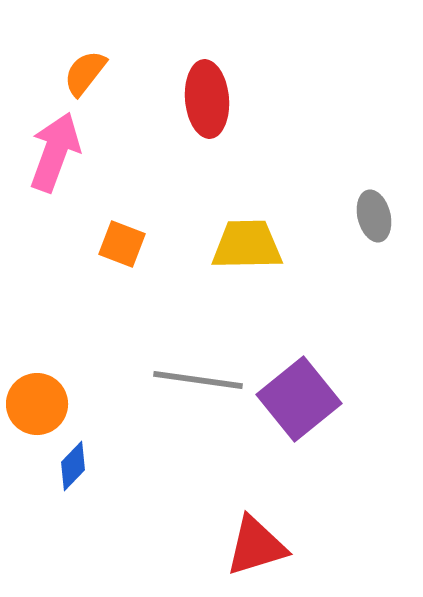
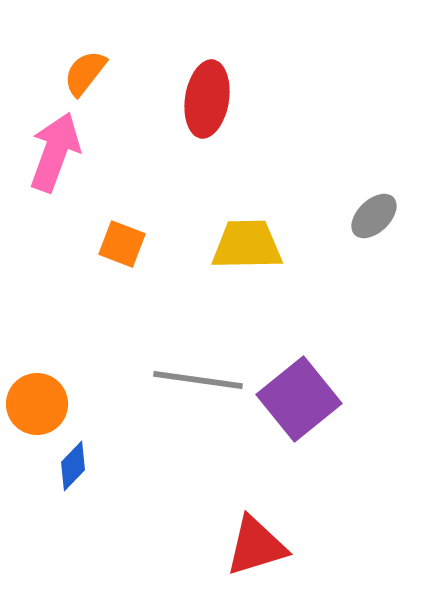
red ellipse: rotated 14 degrees clockwise
gray ellipse: rotated 60 degrees clockwise
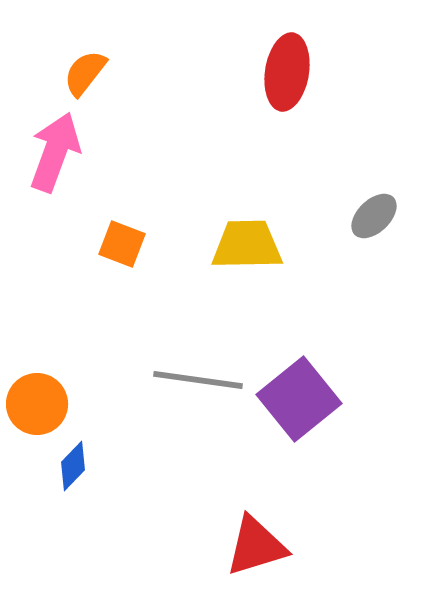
red ellipse: moved 80 px right, 27 px up
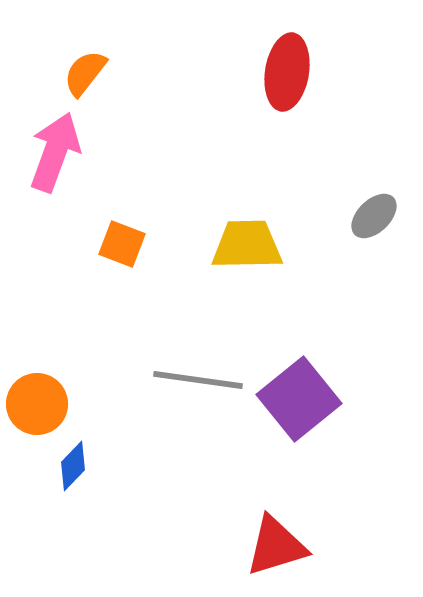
red triangle: moved 20 px right
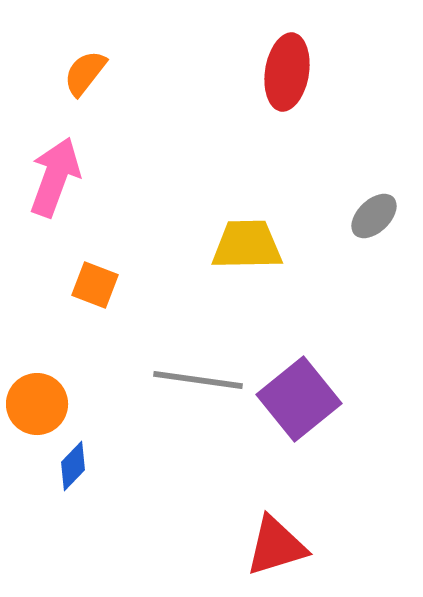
pink arrow: moved 25 px down
orange square: moved 27 px left, 41 px down
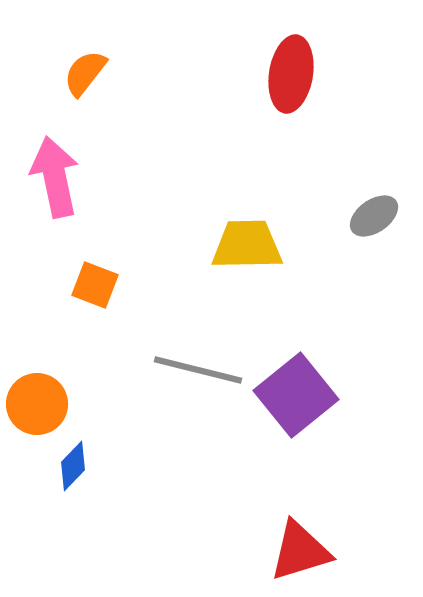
red ellipse: moved 4 px right, 2 px down
pink arrow: rotated 32 degrees counterclockwise
gray ellipse: rotated 9 degrees clockwise
gray line: moved 10 px up; rotated 6 degrees clockwise
purple square: moved 3 px left, 4 px up
red triangle: moved 24 px right, 5 px down
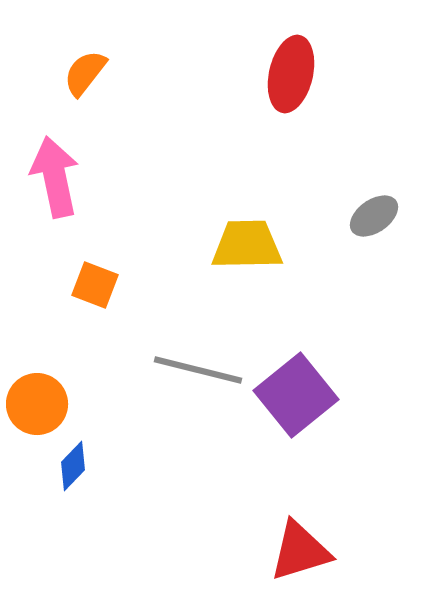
red ellipse: rotated 4 degrees clockwise
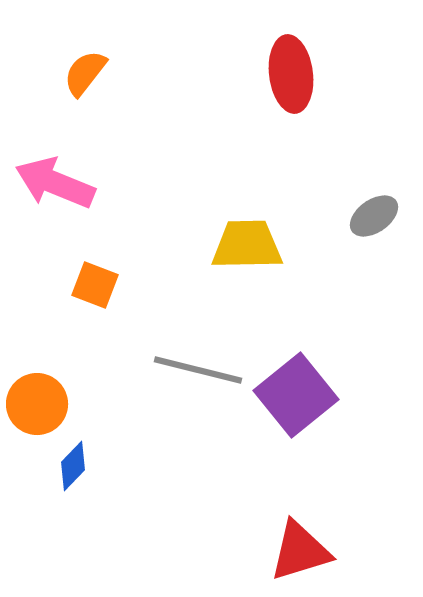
red ellipse: rotated 20 degrees counterclockwise
pink arrow: moved 6 px down; rotated 56 degrees counterclockwise
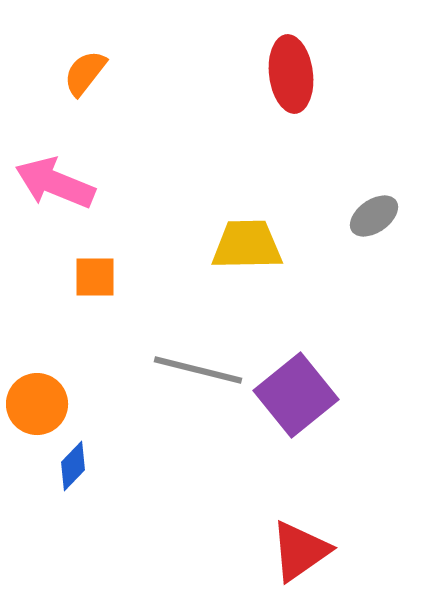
orange square: moved 8 px up; rotated 21 degrees counterclockwise
red triangle: rotated 18 degrees counterclockwise
